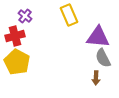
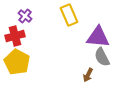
gray semicircle: moved 1 px left, 1 px up
brown arrow: moved 8 px left, 3 px up; rotated 24 degrees clockwise
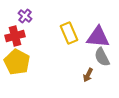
yellow rectangle: moved 18 px down
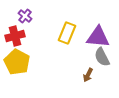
yellow rectangle: moved 2 px left; rotated 45 degrees clockwise
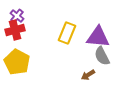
purple cross: moved 8 px left
red cross: moved 6 px up
gray semicircle: moved 1 px up
brown arrow: rotated 32 degrees clockwise
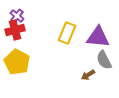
gray semicircle: moved 2 px right, 4 px down
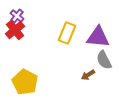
red cross: rotated 24 degrees counterclockwise
yellow pentagon: moved 8 px right, 20 px down
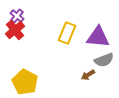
gray semicircle: rotated 84 degrees counterclockwise
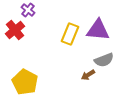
purple cross: moved 11 px right, 6 px up
yellow rectangle: moved 3 px right, 1 px down
purple triangle: moved 7 px up
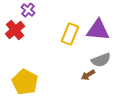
gray semicircle: moved 3 px left
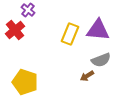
brown arrow: moved 1 px left, 1 px down
yellow pentagon: rotated 10 degrees counterclockwise
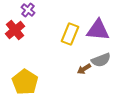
brown arrow: moved 3 px left, 7 px up
yellow pentagon: rotated 15 degrees clockwise
